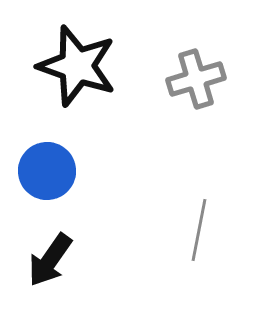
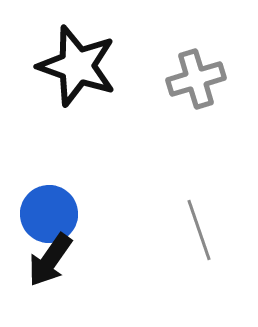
blue circle: moved 2 px right, 43 px down
gray line: rotated 30 degrees counterclockwise
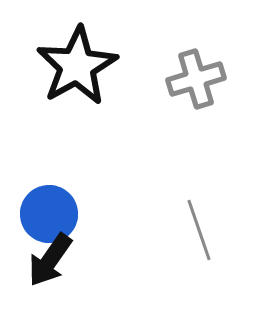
black star: rotated 24 degrees clockwise
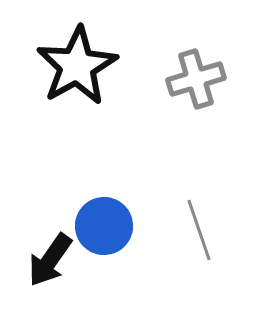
blue circle: moved 55 px right, 12 px down
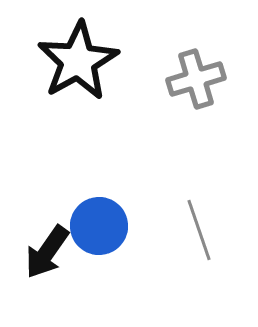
black star: moved 1 px right, 5 px up
blue circle: moved 5 px left
black arrow: moved 3 px left, 8 px up
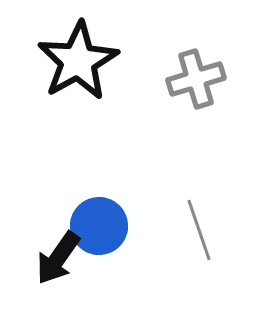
black arrow: moved 11 px right, 6 px down
